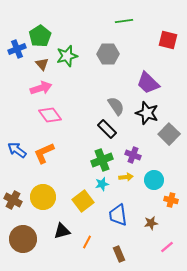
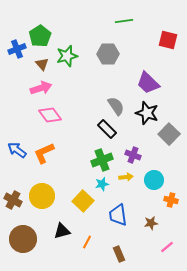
yellow circle: moved 1 px left, 1 px up
yellow square: rotated 10 degrees counterclockwise
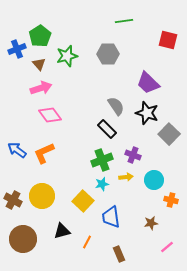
brown triangle: moved 3 px left
blue trapezoid: moved 7 px left, 2 px down
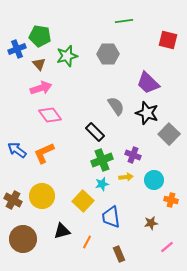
green pentagon: rotated 30 degrees counterclockwise
black rectangle: moved 12 px left, 3 px down
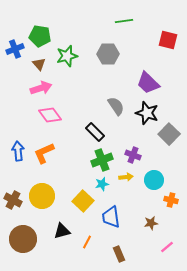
blue cross: moved 2 px left
blue arrow: moved 1 px right, 1 px down; rotated 48 degrees clockwise
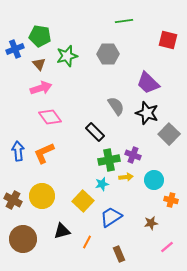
pink diamond: moved 2 px down
green cross: moved 7 px right; rotated 10 degrees clockwise
blue trapezoid: rotated 65 degrees clockwise
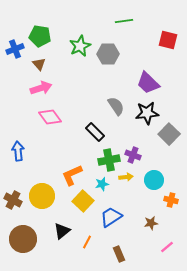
green star: moved 13 px right, 10 px up; rotated 10 degrees counterclockwise
black star: rotated 25 degrees counterclockwise
orange L-shape: moved 28 px right, 22 px down
black triangle: rotated 24 degrees counterclockwise
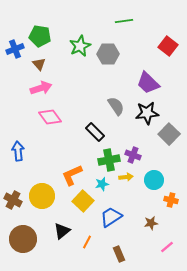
red square: moved 6 px down; rotated 24 degrees clockwise
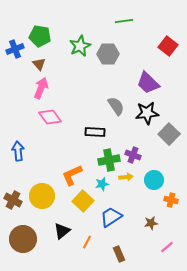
pink arrow: rotated 50 degrees counterclockwise
black rectangle: rotated 42 degrees counterclockwise
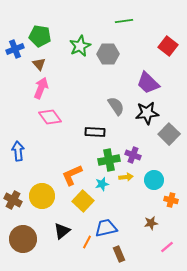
blue trapezoid: moved 5 px left, 11 px down; rotated 20 degrees clockwise
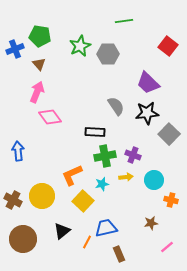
pink arrow: moved 4 px left, 4 px down
green cross: moved 4 px left, 4 px up
